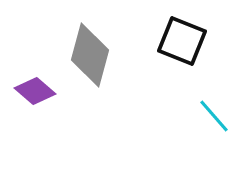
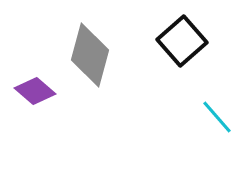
black square: rotated 27 degrees clockwise
cyan line: moved 3 px right, 1 px down
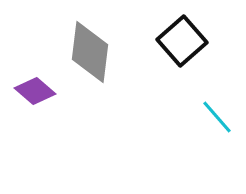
gray diamond: moved 3 px up; rotated 8 degrees counterclockwise
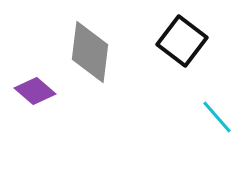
black square: rotated 12 degrees counterclockwise
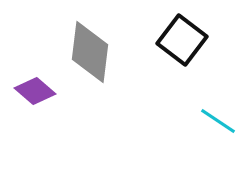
black square: moved 1 px up
cyan line: moved 1 px right, 4 px down; rotated 15 degrees counterclockwise
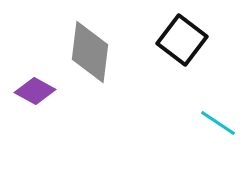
purple diamond: rotated 12 degrees counterclockwise
cyan line: moved 2 px down
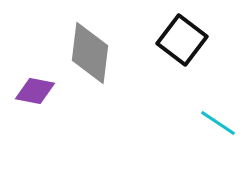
gray diamond: moved 1 px down
purple diamond: rotated 18 degrees counterclockwise
